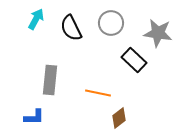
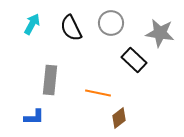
cyan arrow: moved 4 px left, 5 px down
gray star: moved 2 px right
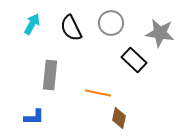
gray rectangle: moved 5 px up
brown diamond: rotated 40 degrees counterclockwise
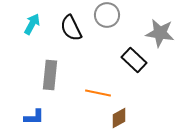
gray circle: moved 4 px left, 8 px up
brown diamond: rotated 50 degrees clockwise
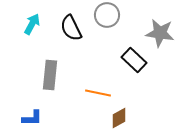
blue L-shape: moved 2 px left, 1 px down
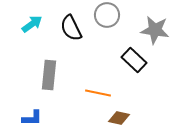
cyan arrow: rotated 25 degrees clockwise
gray star: moved 5 px left, 3 px up
gray rectangle: moved 1 px left
brown diamond: rotated 40 degrees clockwise
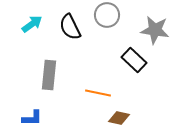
black semicircle: moved 1 px left, 1 px up
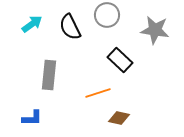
black rectangle: moved 14 px left
orange line: rotated 30 degrees counterclockwise
